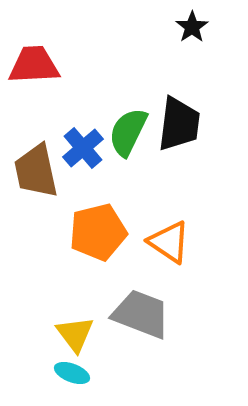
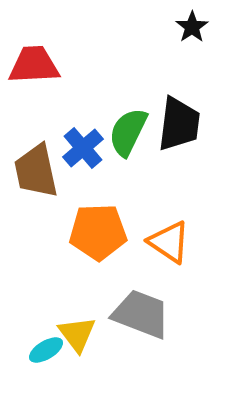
orange pentagon: rotated 12 degrees clockwise
yellow triangle: moved 2 px right
cyan ellipse: moved 26 px left, 23 px up; rotated 52 degrees counterclockwise
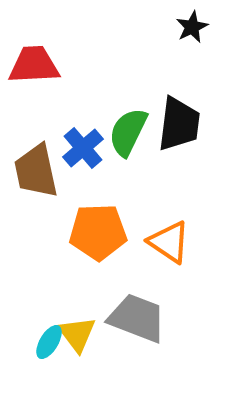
black star: rotated 8 degrees clockwise
gray trapezoid: moved 4 px left, 4 px down
cyan ellipse: moved 3 px right, 8 px up; rotated 28 degrees counterclockwise
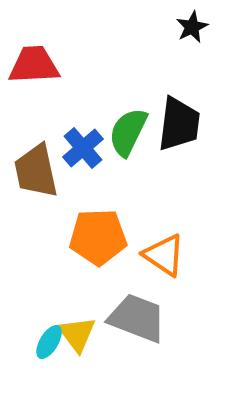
orange pentagon: moved 5 px down
orange triangle: moved 5 px left, 13 px down
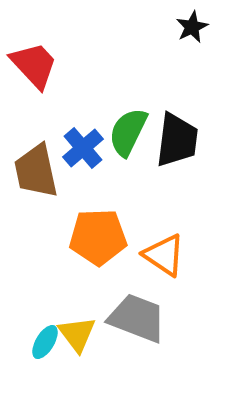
red trapezoid: rotated 50 degrees clockwise
black trapezoid: moved 2 px left, 16 px down
cyan ellipse: moved 4 px left
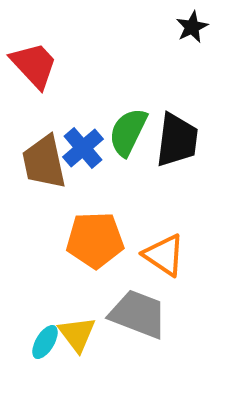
brown trapezoid: moved 8 px right, 9 px up
orange pentagon: moved 3 px left, 3 px down
gray trapezoid: moved 1 px right, 4 px up
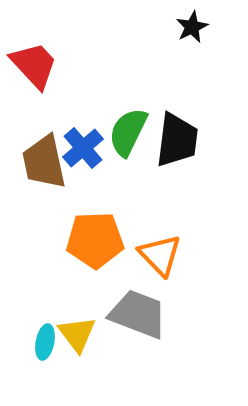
orange triangle: moved 4 px left; rotated 12 degrees clockwise
cyan ellipse: rotated 20 degrees counterclockwise
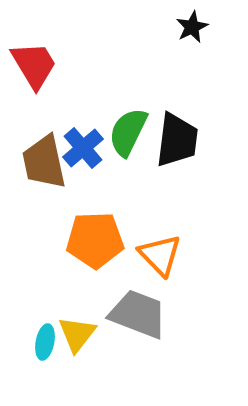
red trapezoid: rotated 12 degrees clockwise
yellow triangle: rotated 15 degrees clockwise
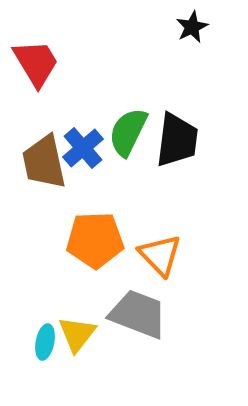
red trapezoid: moved 2 px right, 2 px up
